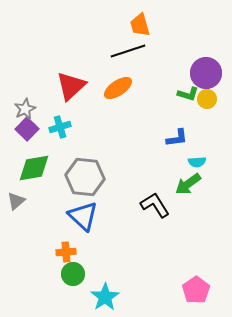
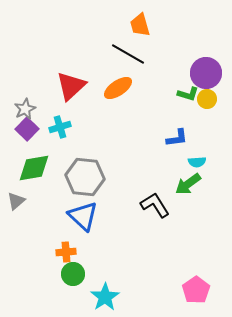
black line: moved 3 px down; rotated 48 degrees clockwise
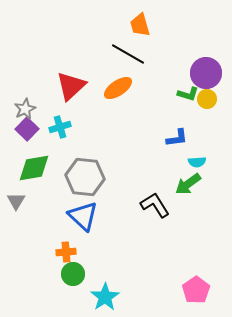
gray triangle: rotated 18 degrees counterclockwise
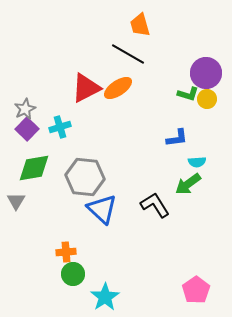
red triangle: moved 15 px right, 2 px down; rotated 16 degrees clockwise
blue triangle: moved 19 px right, 7 px up
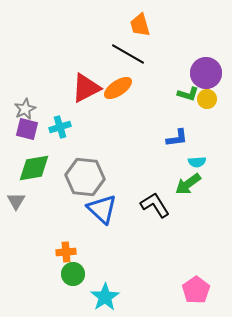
purple square: rotated 30 degrees counterclockwise
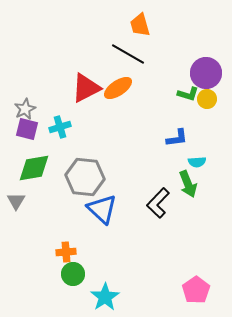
green arrow: rotated 76 degrees counterclockwise
black L-shape: moved 3 px right, 2 px up; rotated 104 degrees counterclockwise
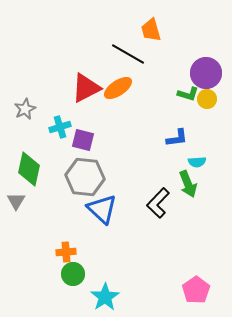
orange trapezoid: moved 11 px right, 5 px down
purple square: moved 56 px right, 11 px down
green diamond: moved 5 px left, 1 px down; rotated 68 degrees counterclockwise
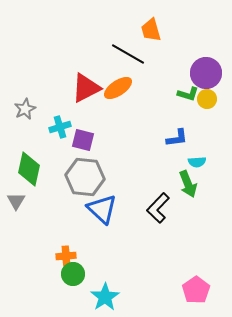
black L-shape: moved 5 px down
orange cross: moved 4 px down
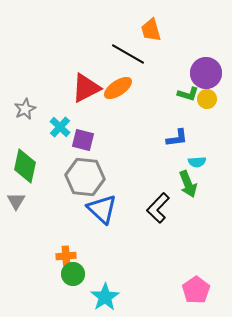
cyan cross: rotated 30 degrees counterclockwise
green diamond: moved 4 px left, 3 px up
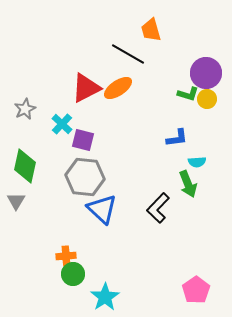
cyan cross: moved 2 px right, 3 px up
